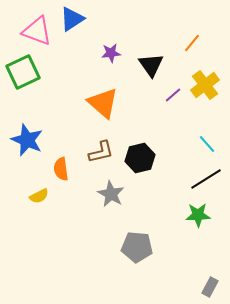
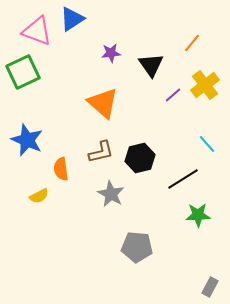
black line: moved 23 px left
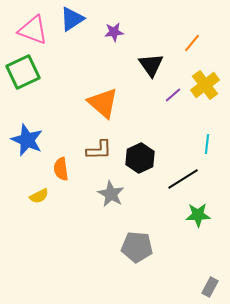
pink triangle: moved 4 px left, 1 px up
purple star: moved 3 px right, 21 px up
cyan line: rotated 48 degrees clockwise
brown L-shape: moved 2 px left, 2 px up; rotated 12 degrees clockwise
black hexagon: rotated 12 degrees counterclockwise
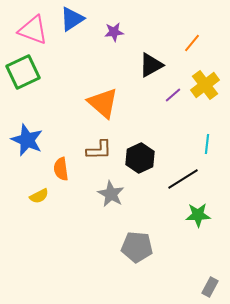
black triangle: rotated 36 degrees clockwise
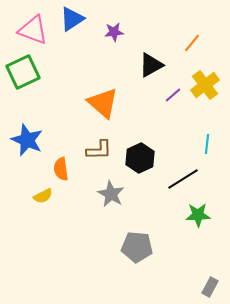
yellow semicircle: moved 4 px right
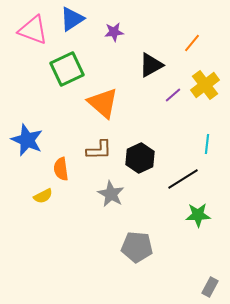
green square: moved 44 px right, 3 px up
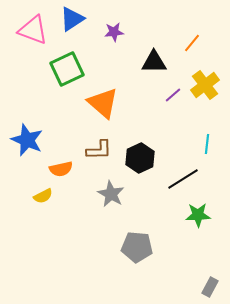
black triangle: moved 3 px right, 3 px up; rotated 28 degrees clockwise
orange semicircle: rotated 95 degrees counterclockwise
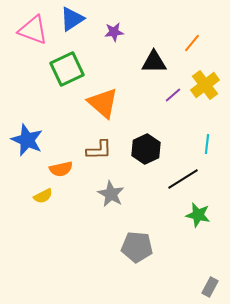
black hexagon: moved 6 px right, 9 px up
green star: rotated 15 degrees clockwise
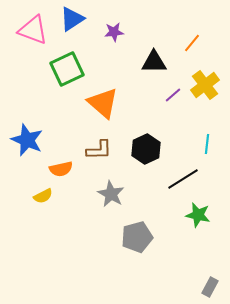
gray pentagon: moved 10 px up; rotated 20 degrees counterclockwise
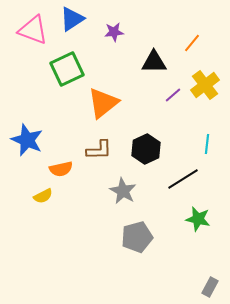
orange triangle: rotated 40 degrees clockwise
gray star: moved 12 px right, 3 px up
green star: moved 4 px down
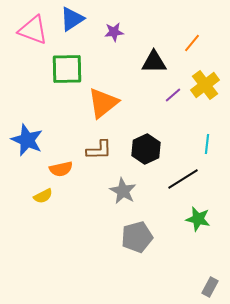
green square: rotated 24 degrees clockwise
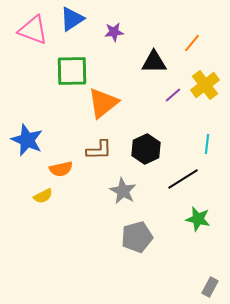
green square: moved 5 px right, 2 px down
